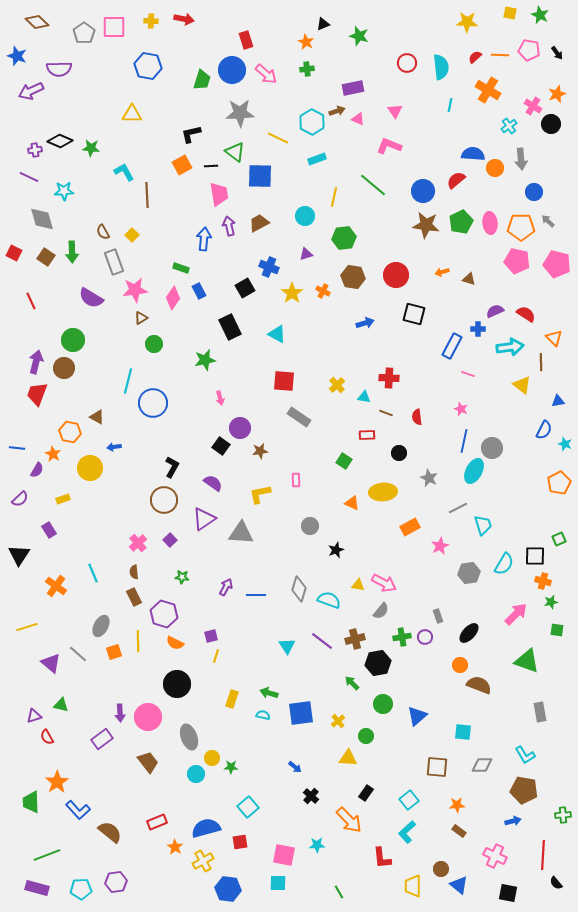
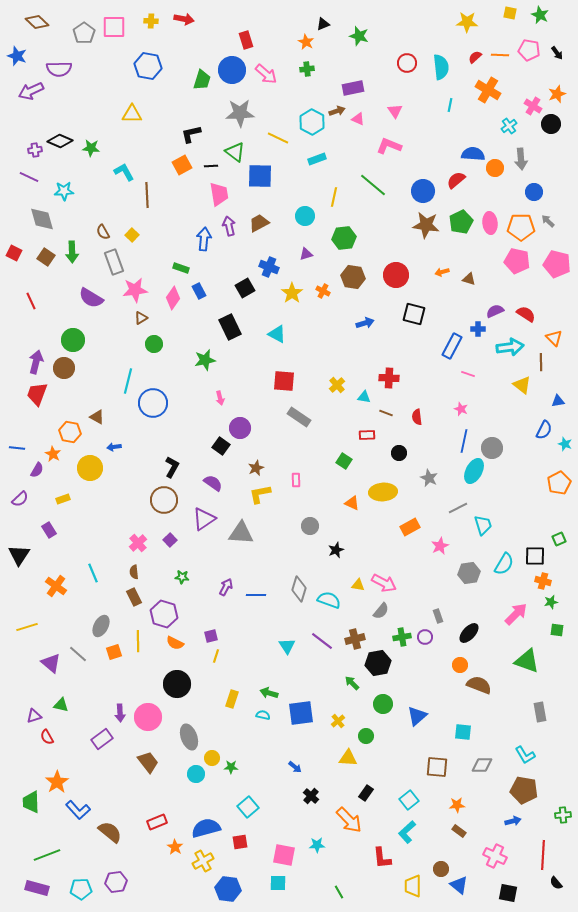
brown star at (260, 451): moved 4 px left, 17 px down; rotated 14 degrees counterclockwise
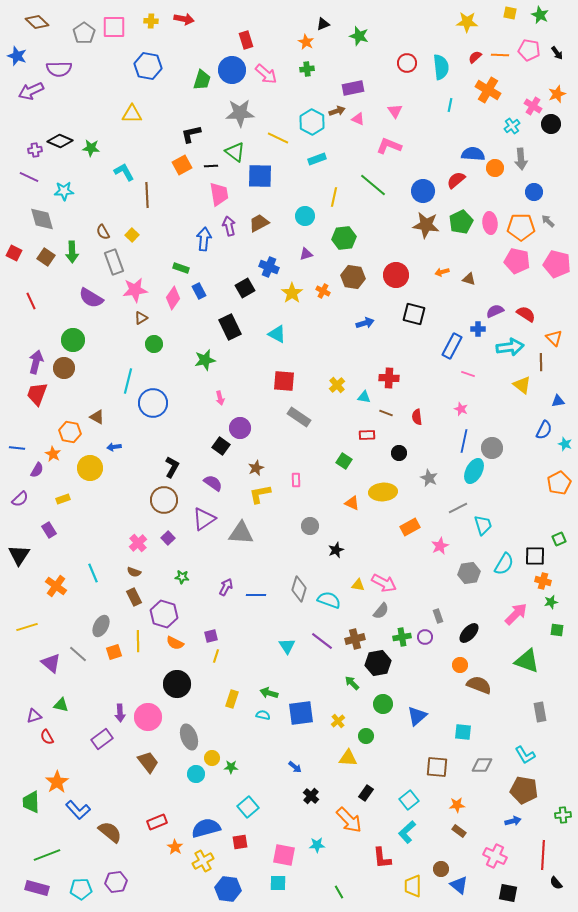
cyan cross at (509, 126): moved 3 px right
purple square at (170, 540): moved 2 px left, 2 px up
brown semicircle at (134, 572): rotated 64 degrees counterclockwise
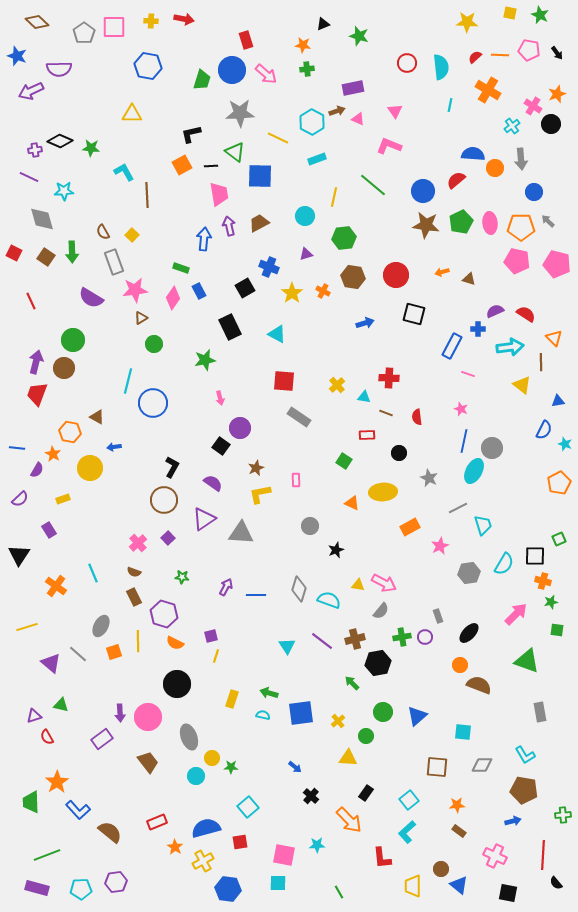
orange star at (306, 42): moved 3 px left, 3 px down; rotated 21 degrees counterclockwise
green circle at (383, 704): moved 8 px down
cyan circle at (196, 774): moved 2 px down
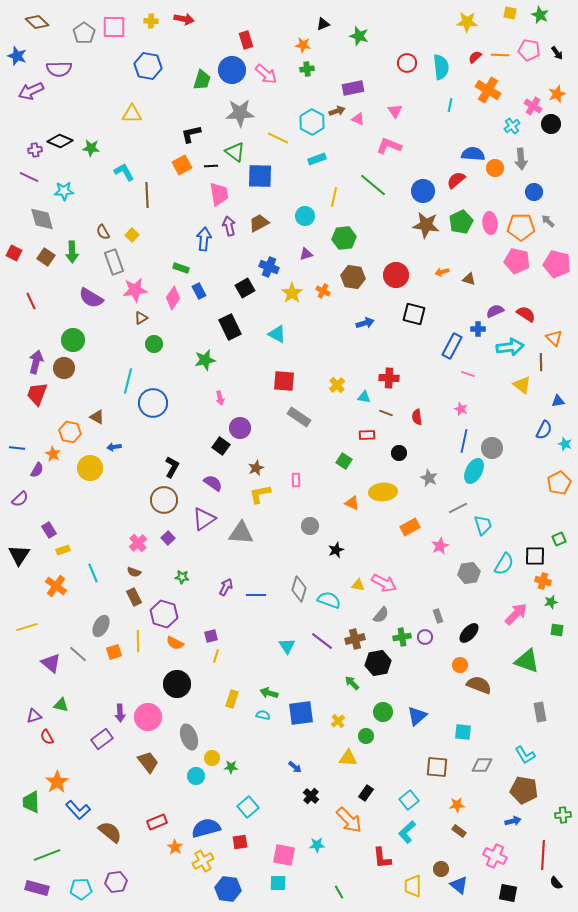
yellow rectangle at (63, 499): moved 51 px down
gray semicircle at (381, 611): moved 4 px down
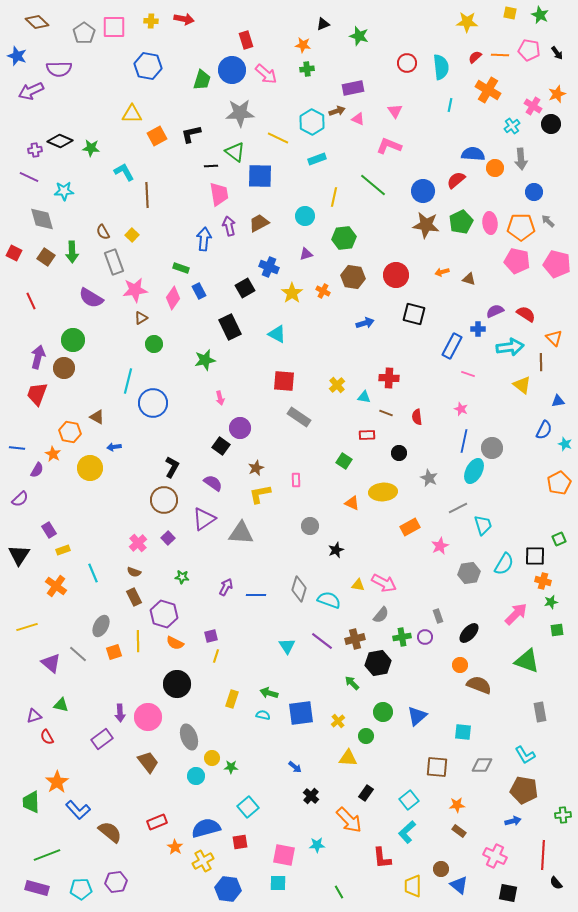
orange square at (182, 165): moved 25 px left, 29 px up
purple arrow at (36, 362): moved 2 px right, 5 px up
green square at (557, 630): rotated 16 degrees counterclockwise
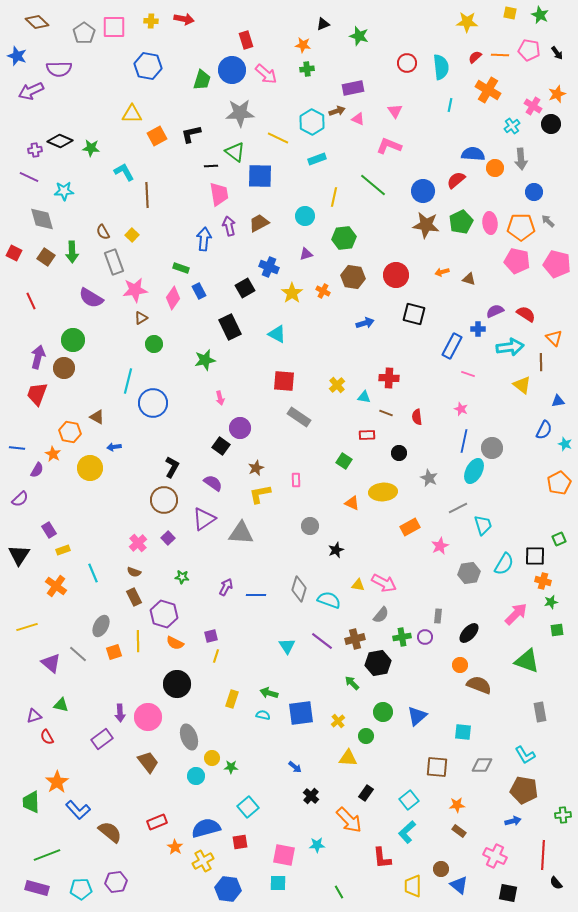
gray rectangle at (438, 616): rotated 24 degrees clockwise
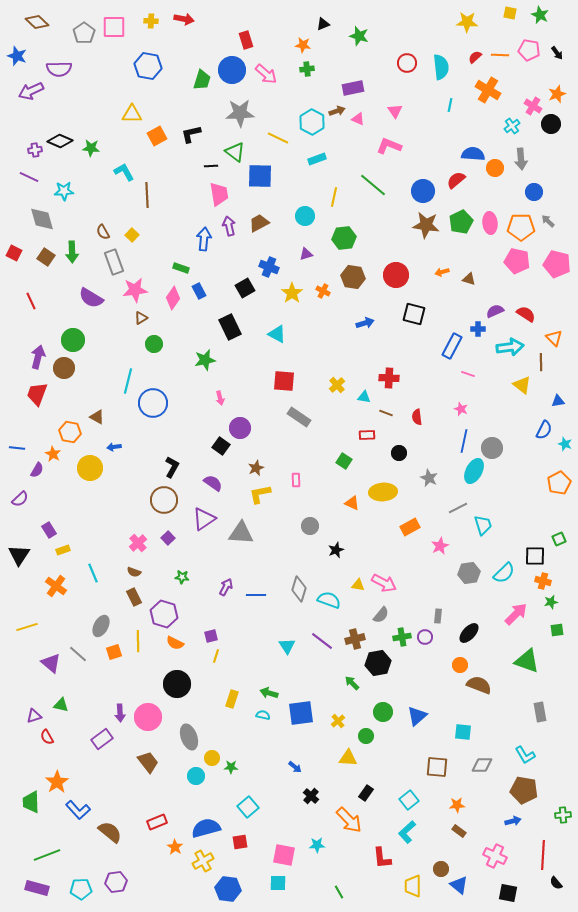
cyan semicircle at (504, 564): moved 9 px down; rotated 15 degrees clockwise
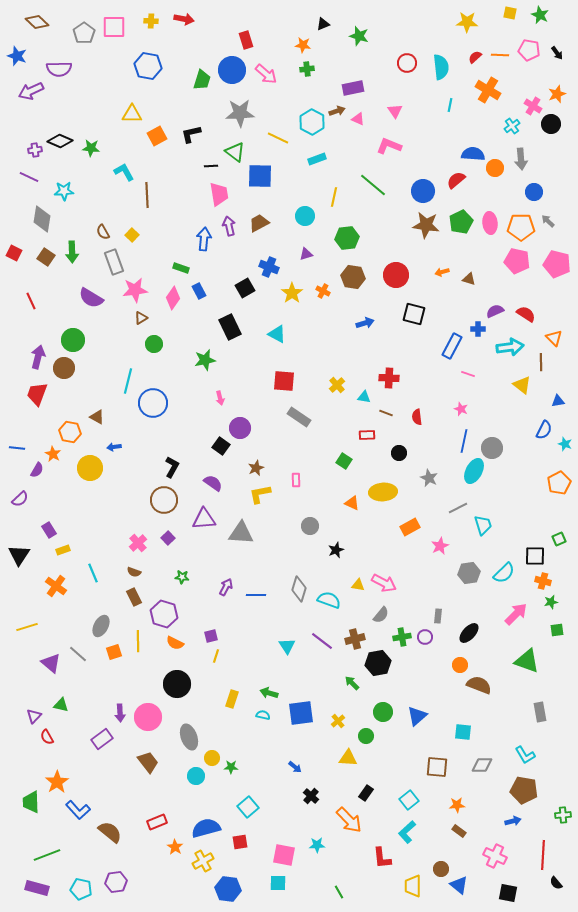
gray diamond at (42, 219): rotated 24 degrees clockwise
green hexagon at (344, 238): moved 3 px right
purple triangle at (204, 519): rotated 30 degrees clockwise
purple triangle at (34, 716): rotated 28 degrees counterclockwise
cyan pentagon at (81, 889): rotated 15 degrees clockwise
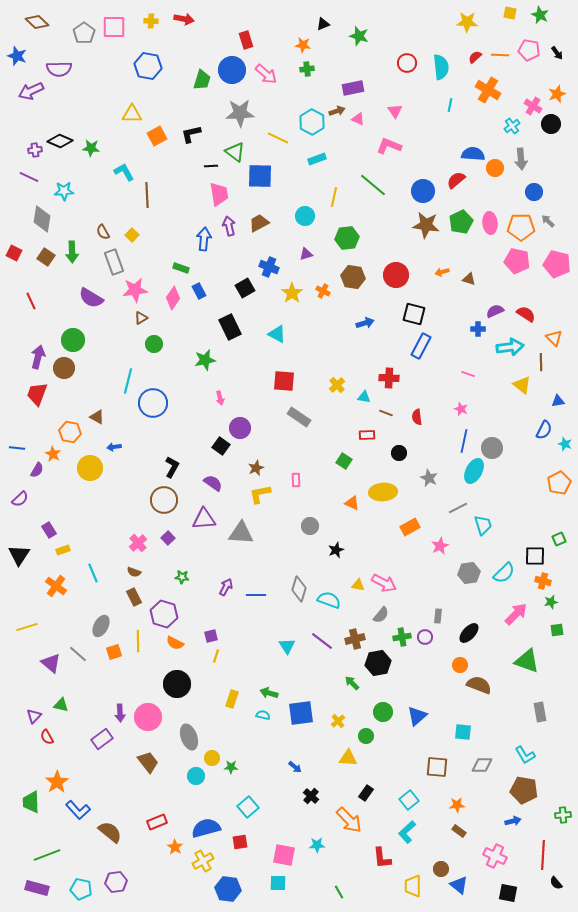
blue rectangle at (452, 346): moved 31 px left
